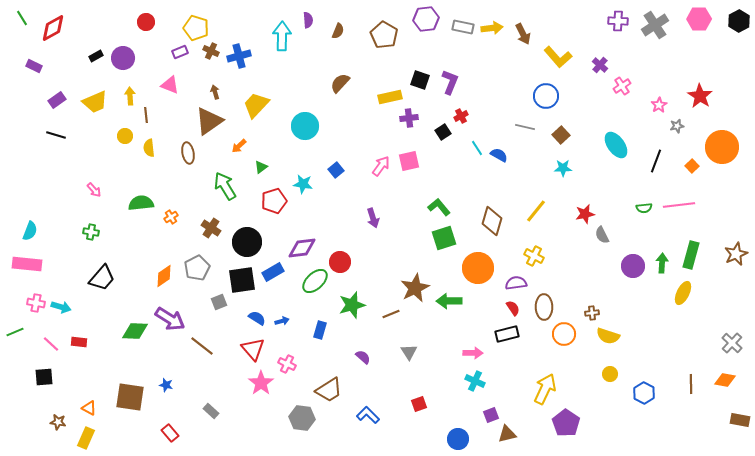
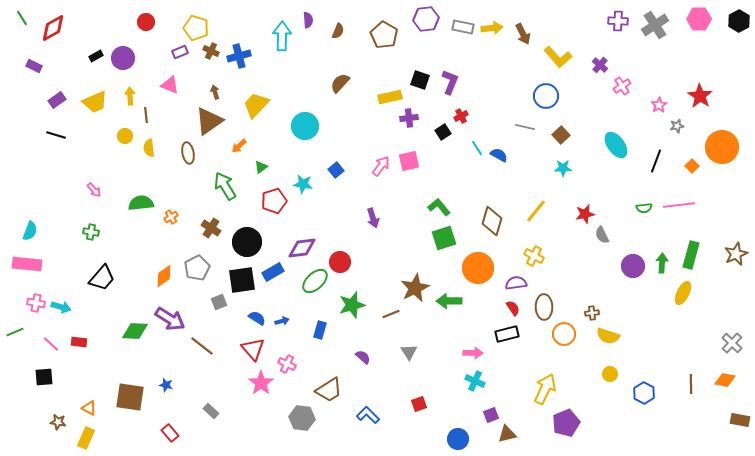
purple pentagon at (566, 423): rotated 16 degrees clockwise
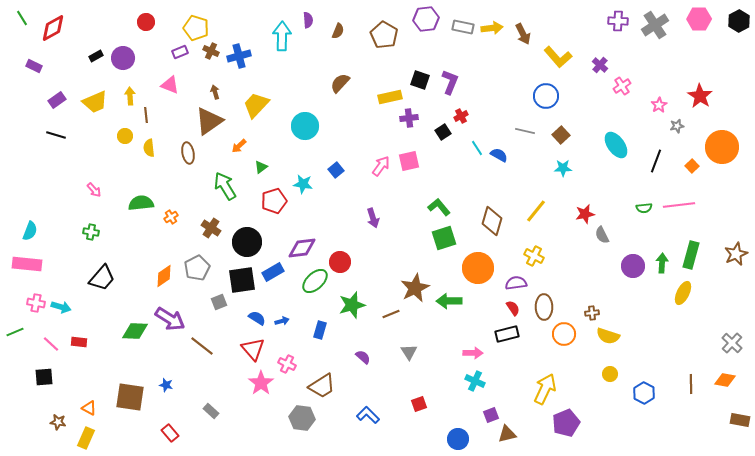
gray line at (525, 127): moved 4 px down
brown trapezoid at (329, 390): moved 7 px left, 4 px up
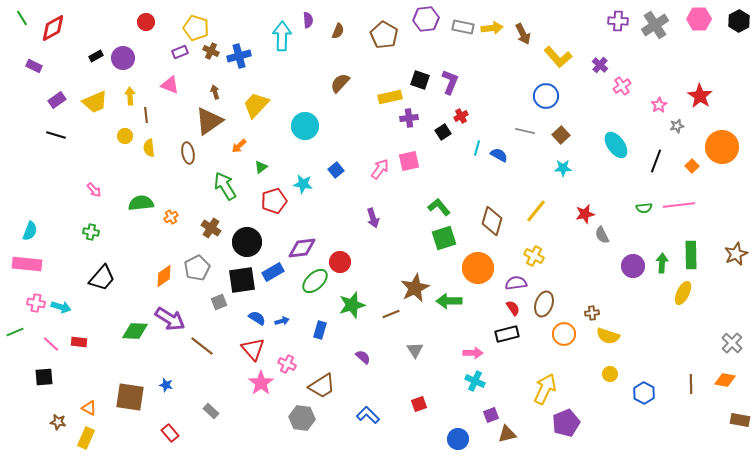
cyan line at (477, 148): rotated 49 degrees clockwise
pink arrow at (381, 166): moved 1 px left, 3 px down
green rectangle at (691, 255): rotated 16 degrees counterclockwise
brown ellipse at (544, 307): moved 3 px up; rotated 20 degrees clockwise
gray triangle at (409, 352): moved 6 px right, 2 px up
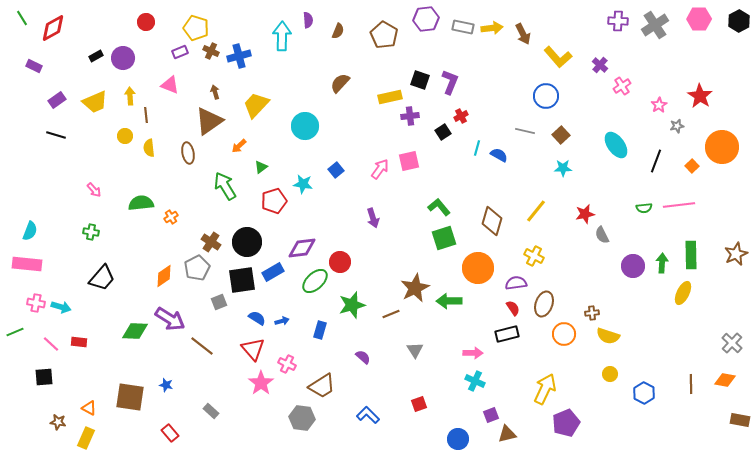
purple cross at (409, 118): moved 1 px right, 2 px up
brown cross at (211, 228): moved 14 px down
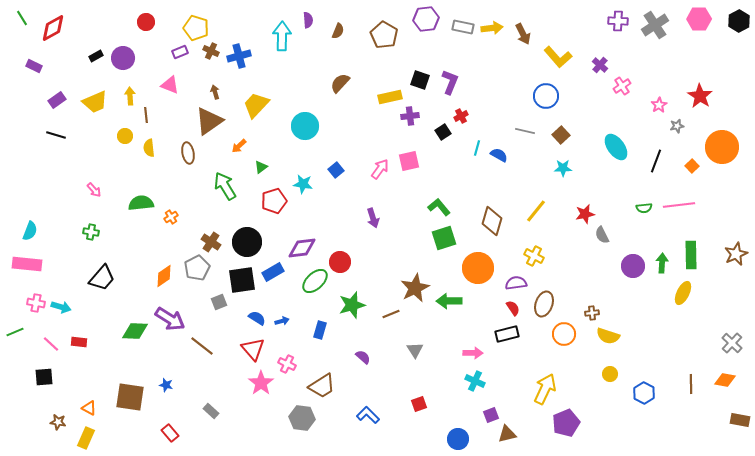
cyan ellipse at (616, 145): moved 2 px down
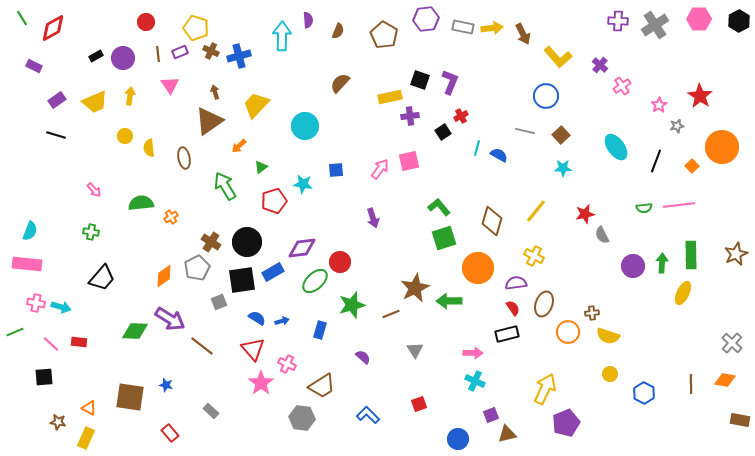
pink triangle at (170, 85): rotated 36 degrees clockwise
yellow arrow at (130, 96): rotated 12 degrees clockwise
brown line at (146, 115): moved 12 px right, 61 px up
brown ellipse at (188, 153): moved 4 px left, 5 px down
blue square at (336, 170): rotated 35 degrees clockwise
orange circle at (564, 334): moved 4 px right, 2 px up
